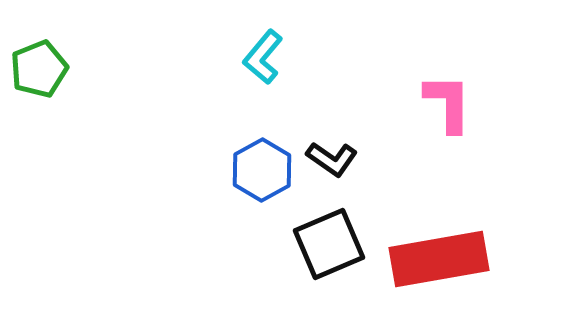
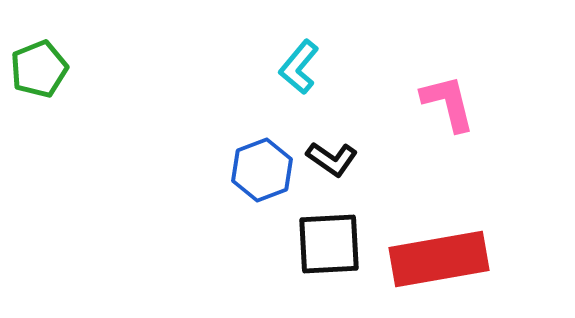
cyan L-shape: moved 36 px right, 10 px down
pink L-shape: rotated 14 degrees counterclockwise
blue hexagon: rotated 8 degrees clockwise
black square: rotated 20 degrees clockwise
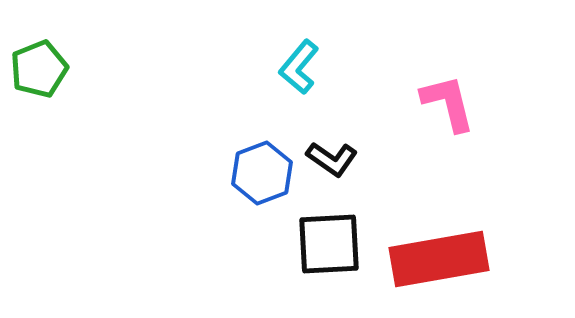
blue hexagon: moved 3 px down
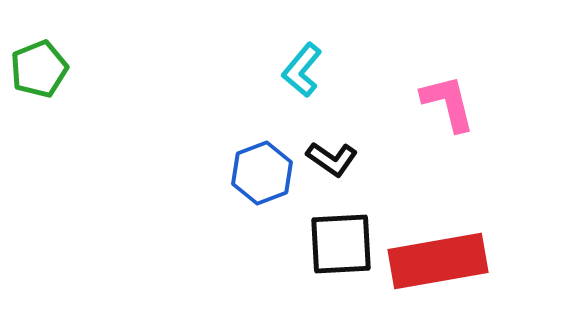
cyan L-shape: moved 3 px right, 3 px down
black square: moved 12 px right
red rectangle: moved 1 px left, 2 px down
